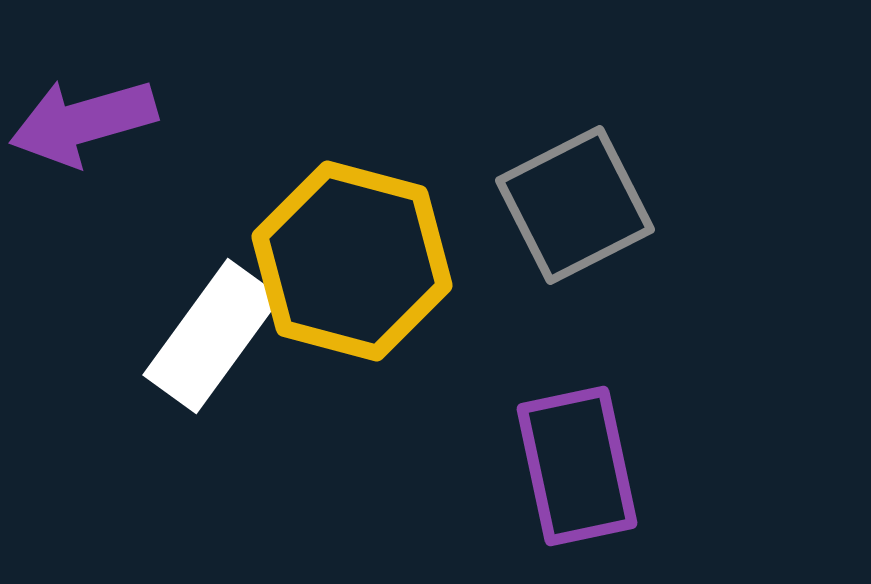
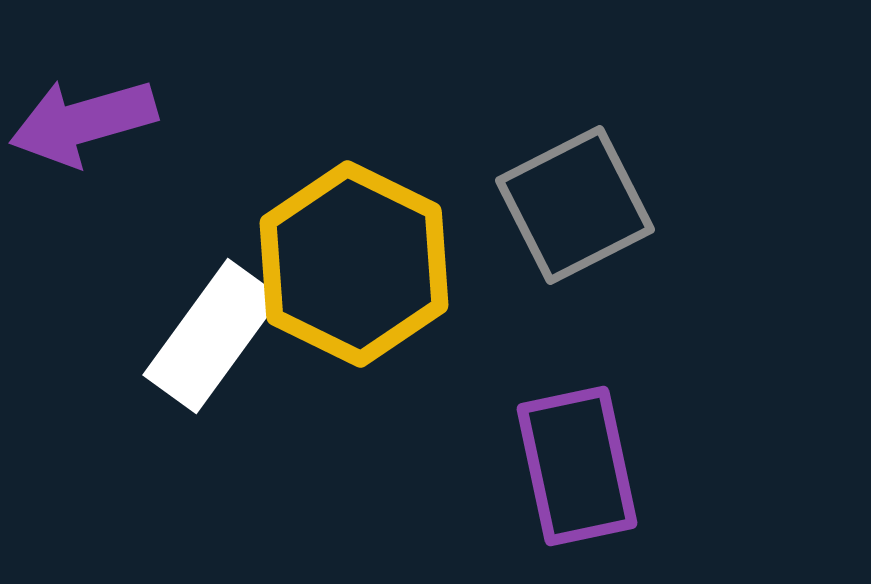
yellow hexagon: moved 2 px right, 3 px down; rotated 11 degrees clockwise
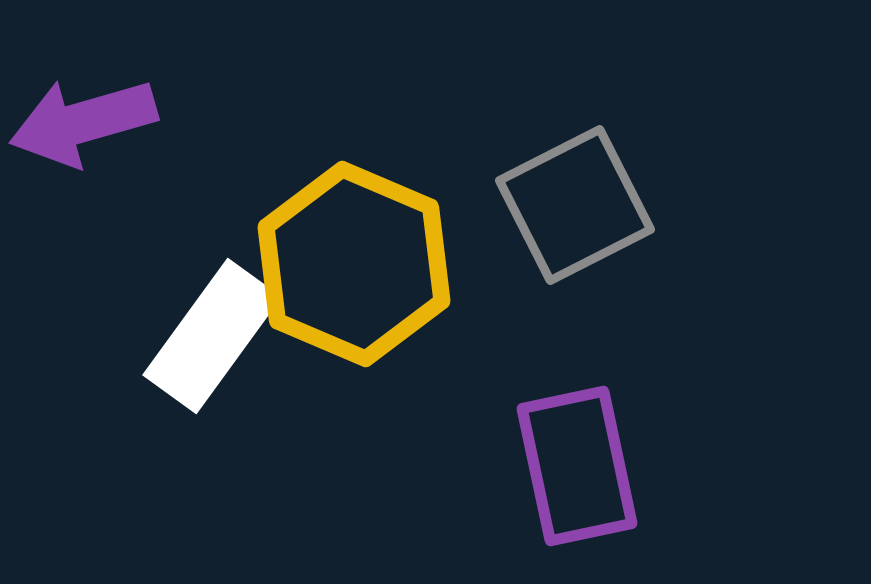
yellow hexagon: rotated 3 degrees counterclockwise
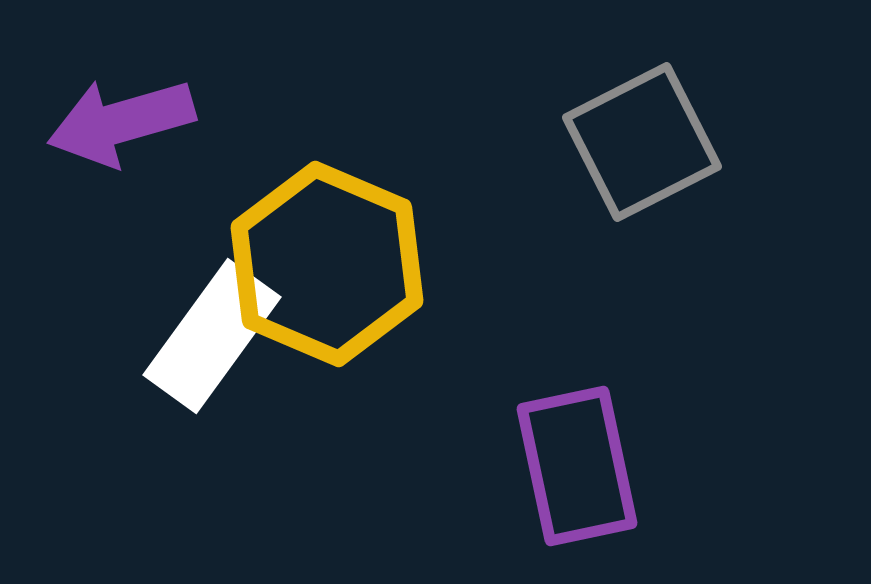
purple arrow: moved 38 px right
gray square: moved 67 px right, 63 px up
yellow hexagon: moved 27 px left
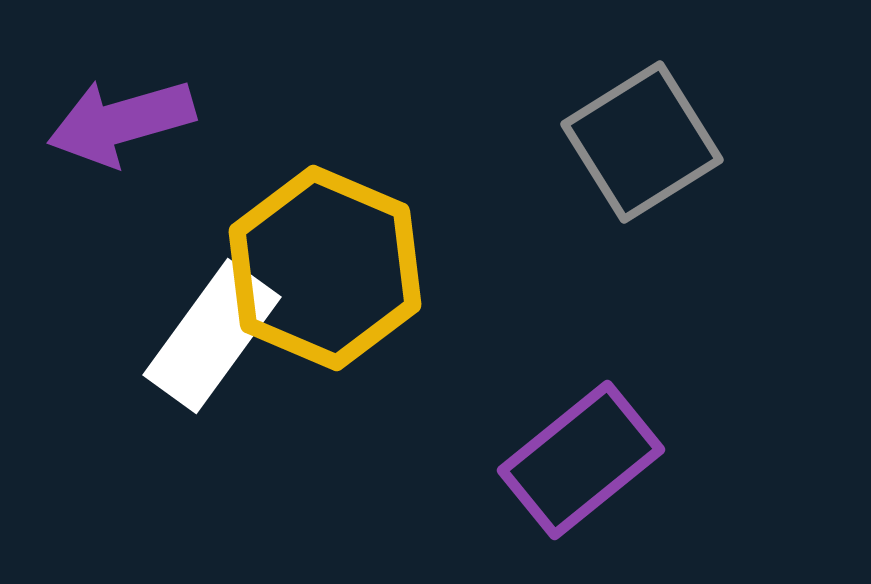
gray square: rotated 5 degrees counterclockwise
yellow hexagon: moved 2 px left, 4 px down
purple rectangle: moved 4 px right, 6 px up; rotated 63 degrees clockwise
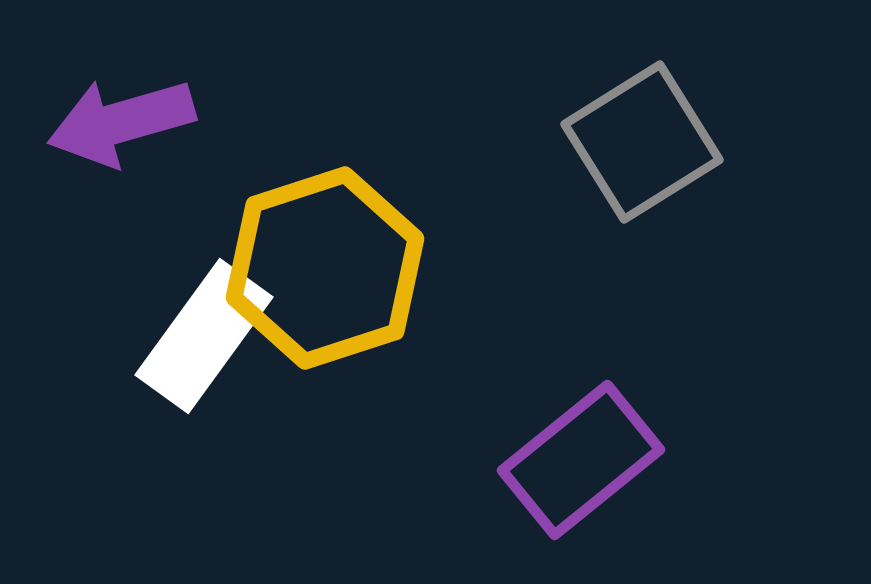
yellow hexagon: rotated 19 degrees clockwise
white rectangle: moved 8 px left
